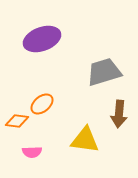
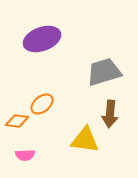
brown arrow: moved 9 px left
pink semicircle: moved 7 px left, 3 px down
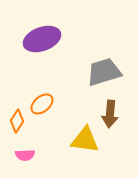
orange diamond: rotated 65 degrees counterclockwise
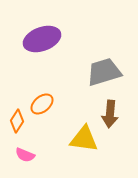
yellow triangle: moved 1 px left, 1 px up
pink semicircle: rotated 24 degrees clockwise
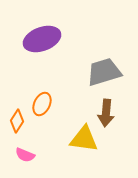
orange ellipse: rotated 25 degrees counterclockwise
brown arrow: moved 4 px left, 1 px up
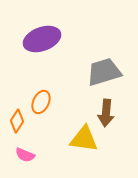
orange ellipse: moved 1 px left, 2 px up
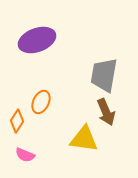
purple ellipse: moved 5 px left, 1 px down
gray trapezoid: moved 3 px down; rotated 63 degrees counterclockwise
brown arrow: moved 1 px up; rotated 28 degrees counterclockwise
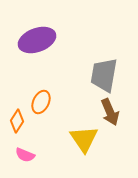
brown arrow: moved 4 px right
yellow triangle: rotated 48 degrees clockwise
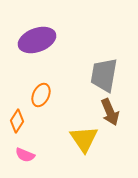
orange ellipse: moved 7 px up
